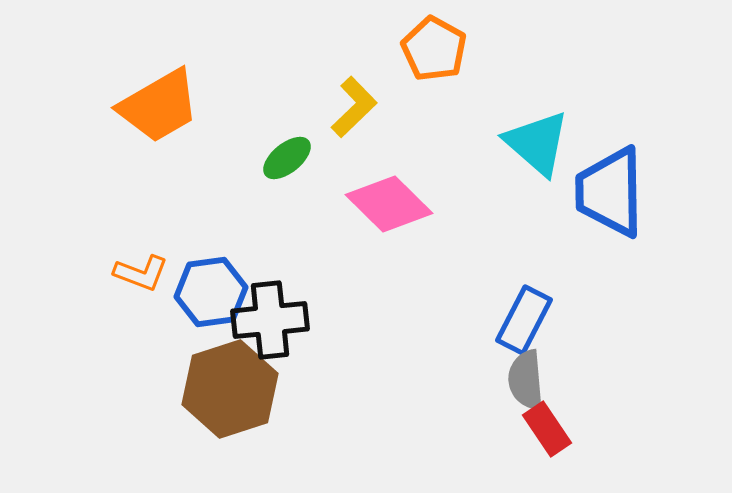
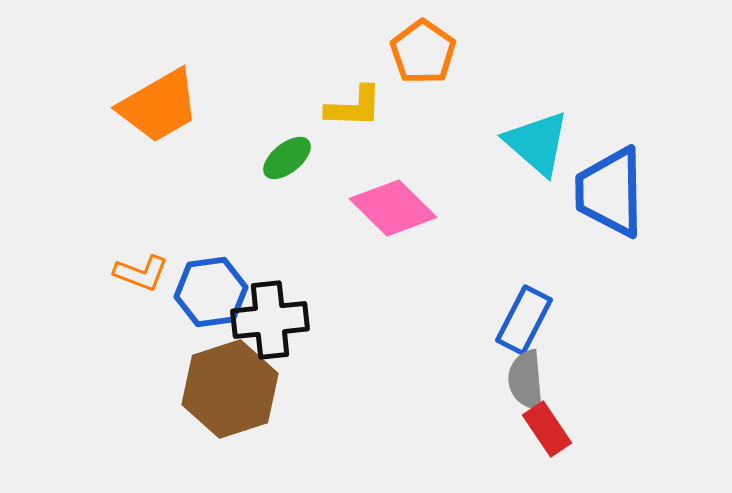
orange pentagon: moved 11 px left, 3 px down; rotated 6 degrees clockwise
yellow L-shape: rotated 46 degrees clockwise
pink diamond: moved 4 px right, 4 px down
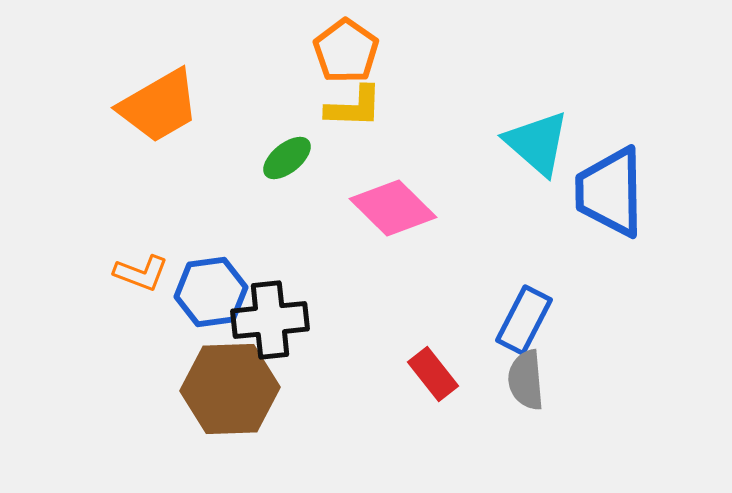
orange pentagon: moved 77 px left, 1 px up
brown hexagon: rotated 16 degrees clockwise
red rectangle: moved 114 px left, 55 px up; rotated 4 degrees counterclockwise
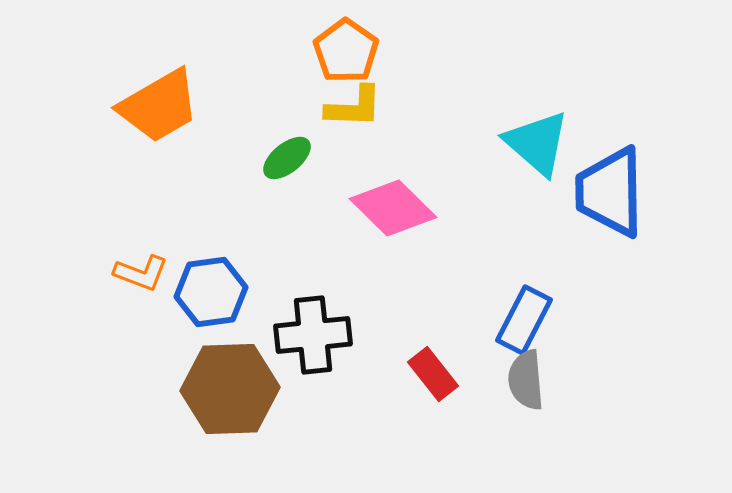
black cross: moved 43 px right, 15 px down
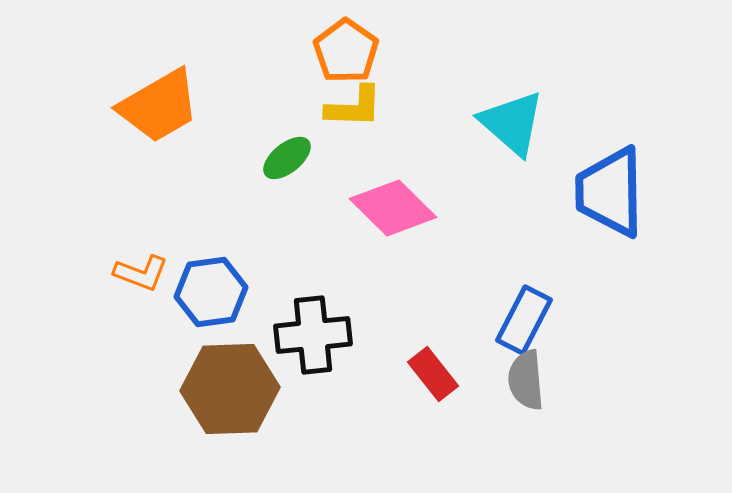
cyan triangle: moved 25 px left, 20 px up
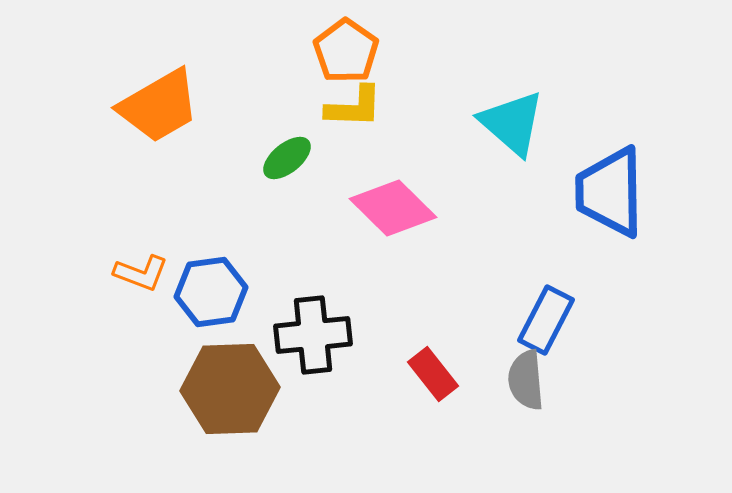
blue rectangle: moved 22 px right
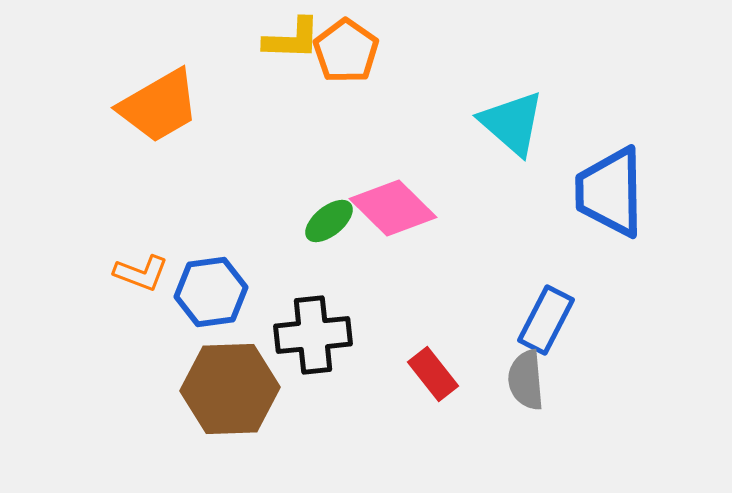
yellow L-shape: moved 62 px left, 68 px up
green ellipse: moved 42 px right, 63 px down
